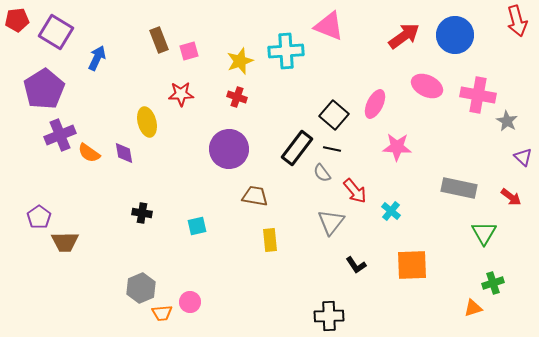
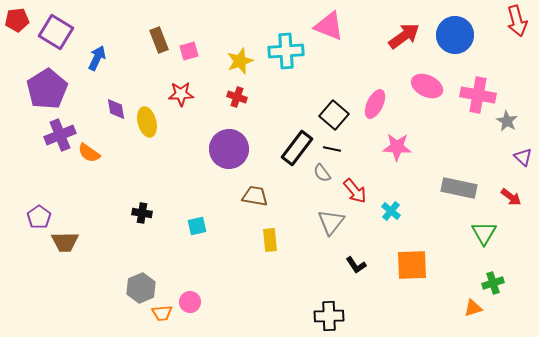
purple pentagon at (44, 89): moved 3 px right
purple diamond at (124, 153): moved 8 px left, 44 px up
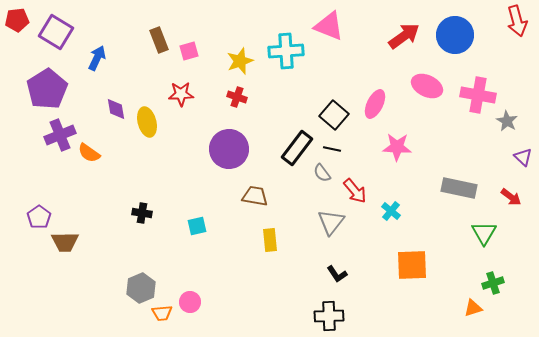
black L-shape at (356, 265): moved 19 px left, 9 px down
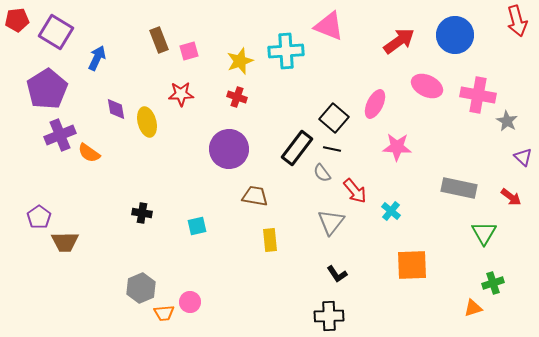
red arrow at (404, 36): moved 5 px left, 5 px down
black square at (334, 115): moved 3 px down
orange trapezoid at (162, 313): moved 2 px right
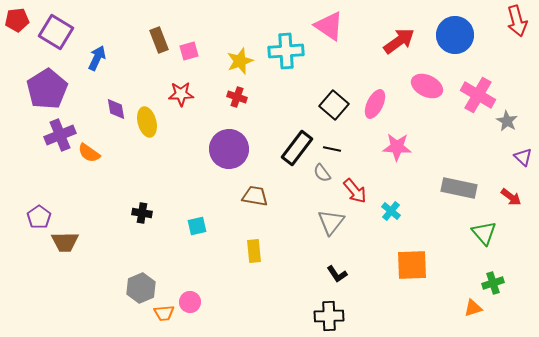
pink triangle at (329, 26): rotated 12 degrees clockwise
pink cross at (478, 95): rotated 20 degrees clockwise
black square at (334, 118): moved 13 px up
green triangle at (484, 233): rotated 12 degrees counterclockwise
yellow rectangle at (270, 240): moved 16 px left, 11 px down
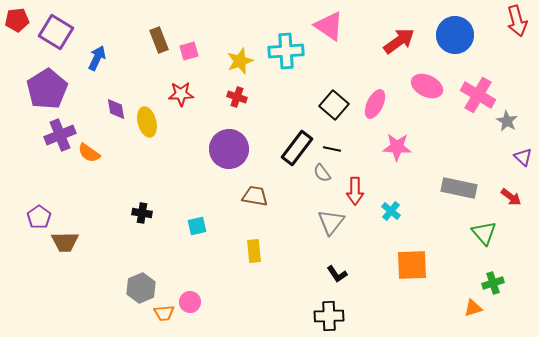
red arrow at (355, 191): rotated 40 degrees clockwise
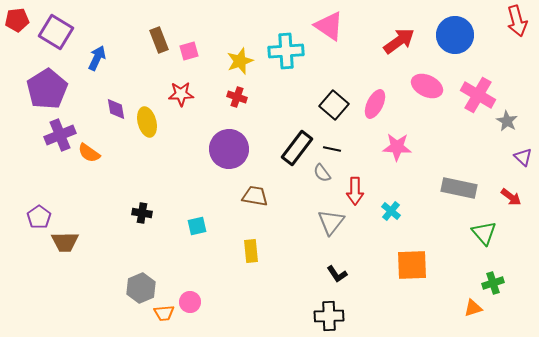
yellow rectangle at (254, 251): moved 3 px left
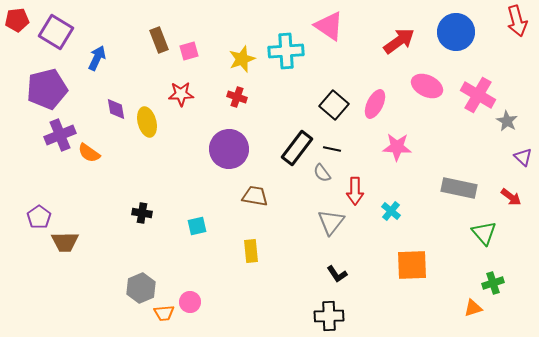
blue circle at (455, 35): moved 1 px right, 3 px up
yellow star at (240, 61): moved 2 px right, 2 px up
purple pentagon at (47, 89): rotated 18 degrees clockwise
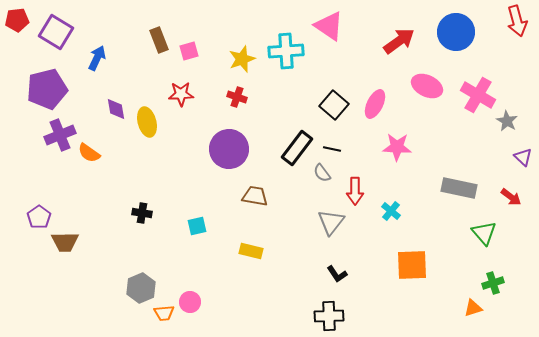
yellow rectangle at (251, 251): rotated 70 degrees counterclockwise
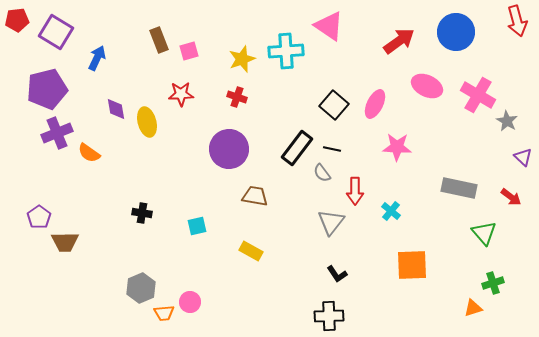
purple cross at (60, 135): moved 3 px left, 2 px up
yellow rectangle at (251, 251): rotated 15 degrees clockwise
